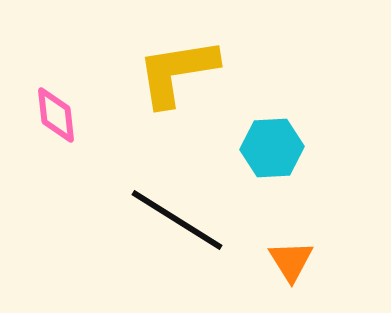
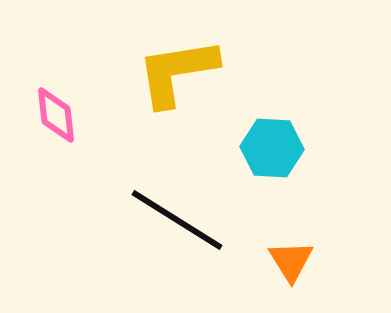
cyan hexagon: rotated 6 degrees clockwise
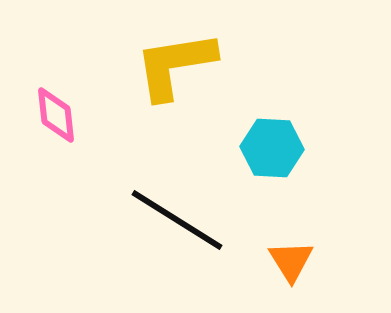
yellow L-shape: moved 2 px left, 7 px up
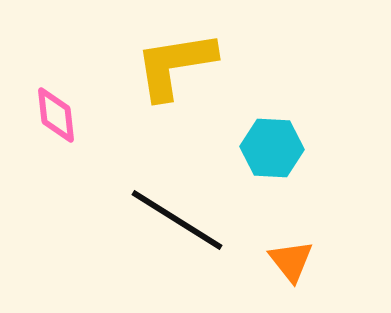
orange triangle: rotated 6 degrees counterclockwise
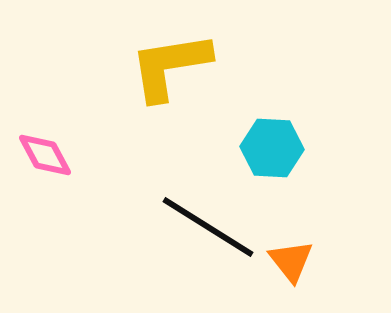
yellow L-shape: moved 5 px left, 1 px down
pink diamond: moved 11 px left, 40 px down; rotated 22 degrees counterclockwise
black line: moved 31 px right, 7 px down
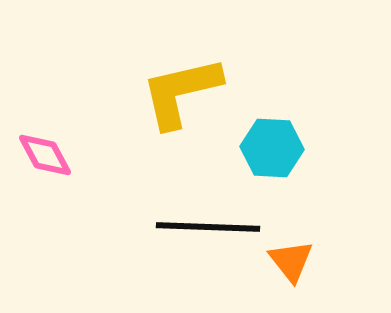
yellow L-shape: moved 11 px right, 26 px down; rotated 4 degrees counterclockwise
black line: rotated 30 degrees counterclockwise
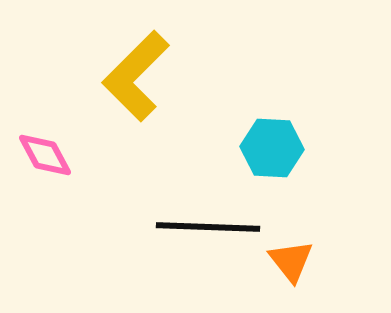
yellow L-shape: moved 45 px left, 16 px up; rotated 32 degrees counterclockwise
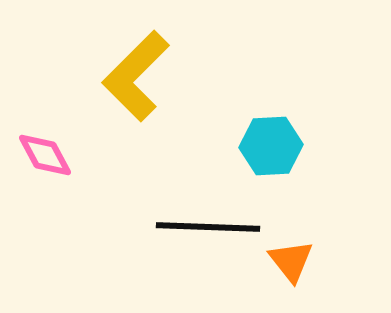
cyan hexagon: moved 1 px left, 2 px up; rotated 6 degrees counterclockwise
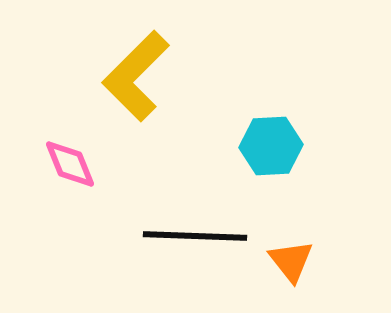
pink diamond: moved 25 px right, 9 px down; rotated 6 degrees clockwise
black line: moved 13 px left, 9 px down
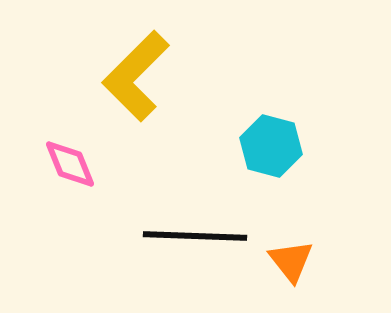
cyan hexagon: rotated 18 degrees clockwise
